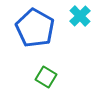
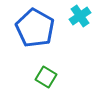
cyan cross: rotated 10 degrees clockwise
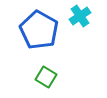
blue pentagon: moved 4 px right, 2 px down
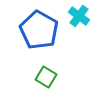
cyan cross: moved 1 px left; rotated 20 degrees counterclockwise
